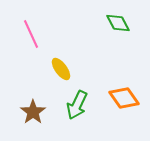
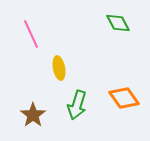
yellow ellipse: moved 2 px left, 1 px up; rotated 25 degrees clockwise
green arrow: rotated 8 degrees counterclockwise
brown star: moved 3 px down
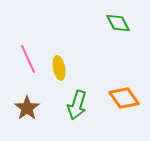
pink line: moved 3 px left, 25 px down
brown star: moved 6 px left, 7 px up
